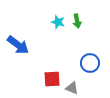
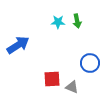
cyan star: rotated 16 degrees counterclockwise
blue arrow: rotated 70 degrees counterclockwise
gray triangle: moved 1 px up
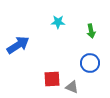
green arrow: moved 14 px right, 10 px down
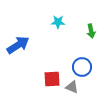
blue circle: moved 8 px left, 4 px down
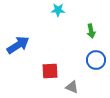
cyan star: moved 12 px up
blue circle: moved 14 px right, 7 px up
red square: moved 2 px left, 8 px up
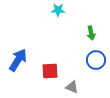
green arrow: moved 2 px down
blue arrow: moved 15 px down; rotated 25 degrees counterclockwise
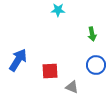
green arrow: moved 1 px right, 1 px down
blue circle: moved 5 px down
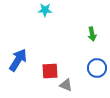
cyan star: moved 13 px left
blue circle: moved 1 px right, 3 px down
gray triangle: moved 6 px left, 2 px up
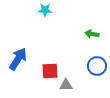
green arrow: rotated 112 degrees clockwise
blue arrow: moved 1 px up
blue circle: moved 2 px up
gray triangle: rotated 24 degrees counterclockwise
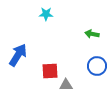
cyan star: moved 1 px right, 4 px down
blue arrow: moved 4 px up
